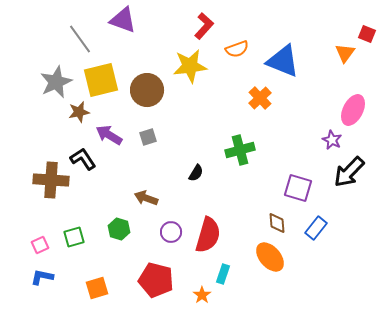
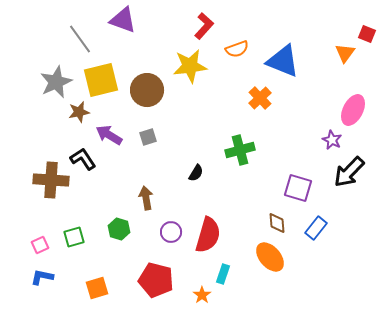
brown arrow: rotated 60 degrees clockwise
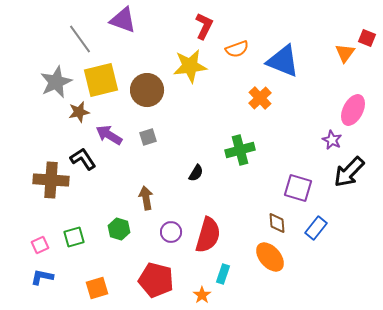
red L-shape: rotated 16 degrees counterclockwise
red square: moved 4 px down
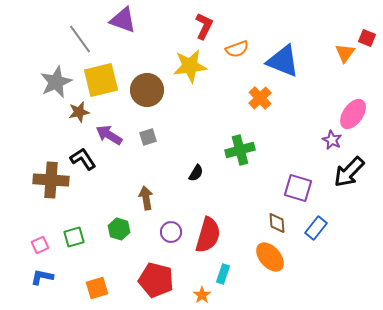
pink ellipse: moved 4 px down; rotated 8 degrees clockwise
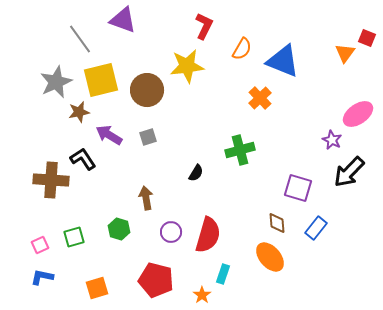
orange semicircle: moved 5 px right; rotated 40 degrees counterclockwise
yellow star: moved 3 px left
pink ellipse: moved 5 px right; rotated 20 degrees clockwise
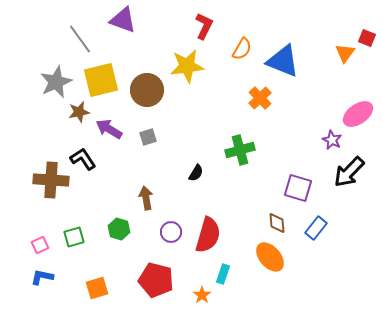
purple arrow: moved 6 px up
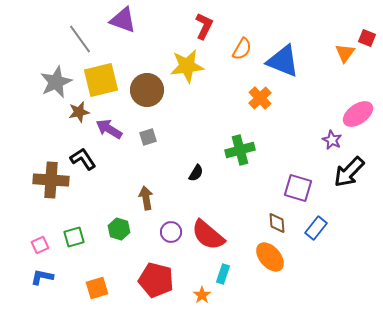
red semicircle: rotated 114 degrees clockwise
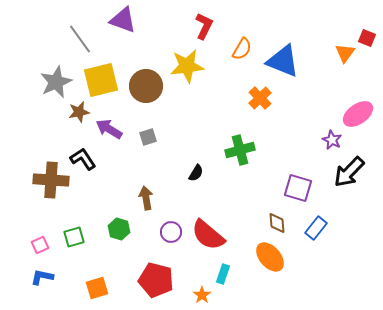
brown circle: moved 1 px left, 4 px up
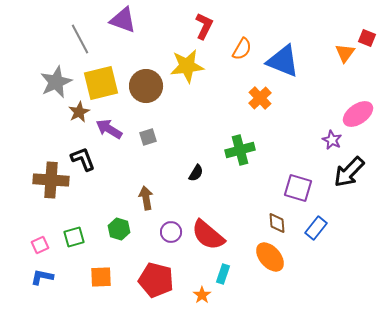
gray line: rotated 8 degrees clockwise
yellow square: moved 3 px down
brown star: rotated 15 degrees counterclockwise
black L-shape: rotated 12 degrees clockwise
orange square: moved 4 px right, 11 px up; rotated 15 degrees clockwise
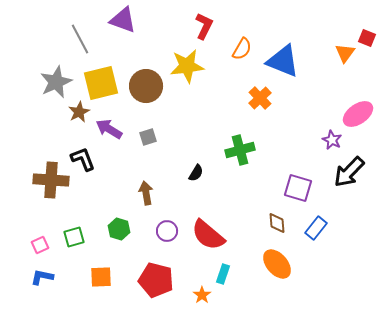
brown arrow: moved 5 px up
purple circle: moved 4 px left, 1 px up
orange ellipse: moved 7 px right, 7 px down
